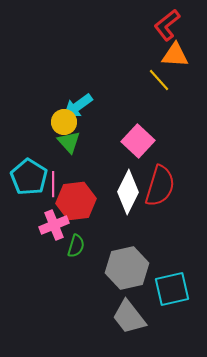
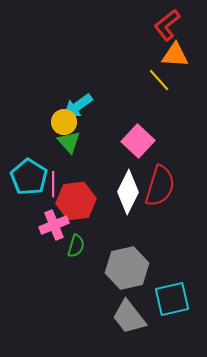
cyan square: moved 10 px down
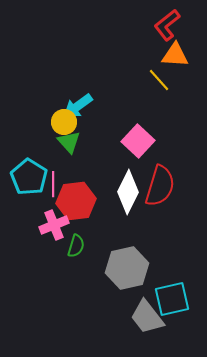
gray trapezoid: moved 18 px right
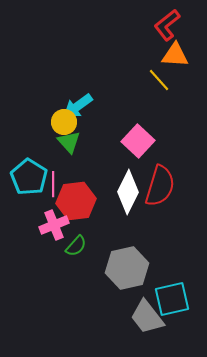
green semicircle: rotated 25 degrees clockwise
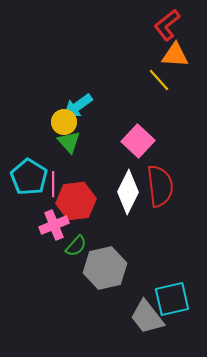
red semicircle: rotated 24 degrees counterclockwise
gray hexagon: moved 22 px left
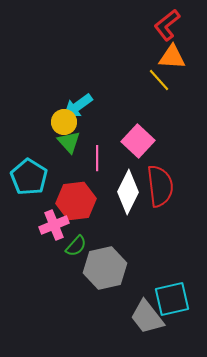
orange triangle: moved 3 px left, 2 px down
pink line: moved 44 px right, 26 px up
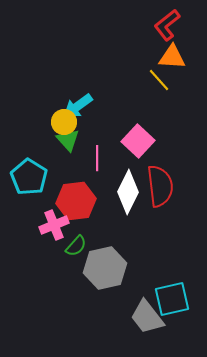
green triangle: moved 1 px left, 2 px up
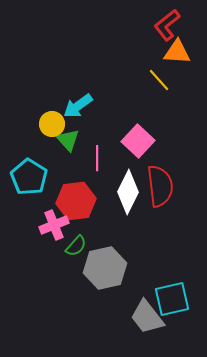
orange triangle: moved 5 px right, 5 px up
yellow circle: moved 12 px left, 2 px down
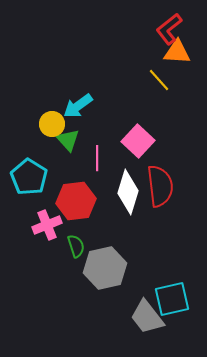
red L-shape: moved 2 px right, 4 px down
white diamond: rotated 9 degrees counterclockwise
pink cross: moved 7 px left
green semicircle: rotated 60 degrees counterclockwise
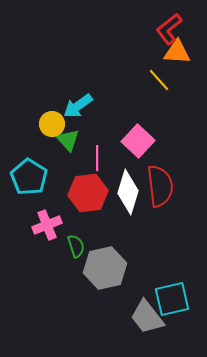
red hexagon: moved 12 px right, 8 px up
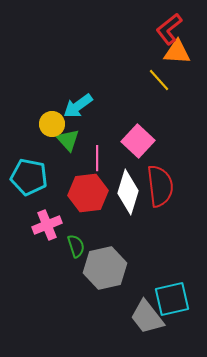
cyan pentagon: rotated 21 degrees counterclockwise
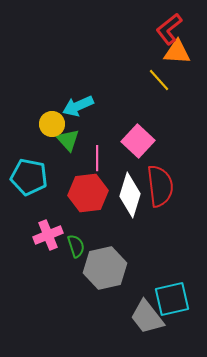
cyan arrow: rotated 12 degrees clockwise
white diamond: moved 2 px right, 3 px down
pink cross: moved 1 px right, 10 px down
